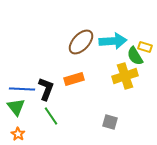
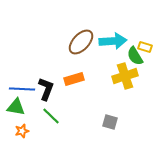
green triangle: rotated 42 degrees counterclockwise
green line: rotated 12 degrees counterclockwise
orange star: moved 4 px right, 3 px up; rotated 24 degrees clockwise
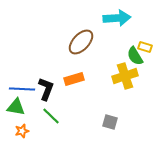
cyan arrow: moved 4 px right, 23 px up
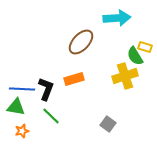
gray square: moved 2 px left, 2 px down; rotated 21 degrees clockwise
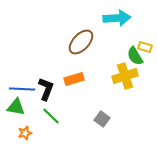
gray square: moved 6 px left, 5 px up
orange star: moved 3 px right, 2 px down
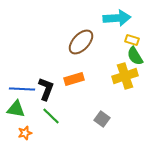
yellow rectangle: moved 13 px left, 7 px up
green triangle: moved 2 px down
